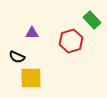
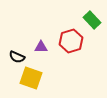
purple triangle: moved 9 px right, 14 px down
yellow square: rotated 20 degrees clockwise
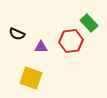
green rectangle: moved 3 px left, 3 px down
red hexagon: rotated 10 degrees clockwise
black semicircle: moved 23 px up
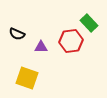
yellow square: moved 4 px left
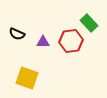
purple triangle: moved 2 px right, 5 px up
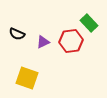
purple triangle: rotated 24 degrees counterclockwise
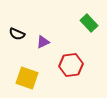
red hexagon: moved 24 px down
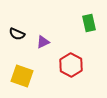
green rectangle: rotated 30 degrees clockwise
red hexagon: rotated 25 degrees counterclockwise
yellow square: moved 5 px left, 2 px up
